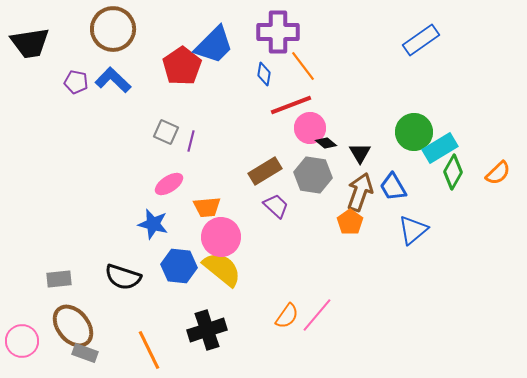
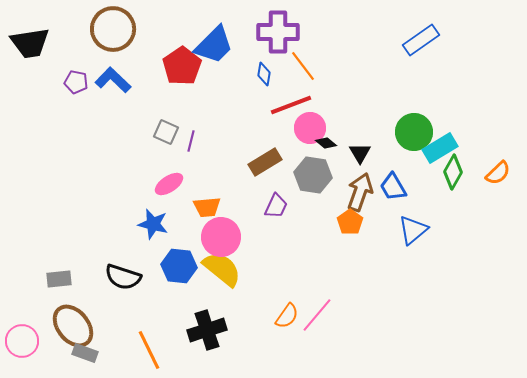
brown rectangle at (265, 171): moved 9 px up
purple trapezoid at (276, 206): rotated 72 degrees clockwise
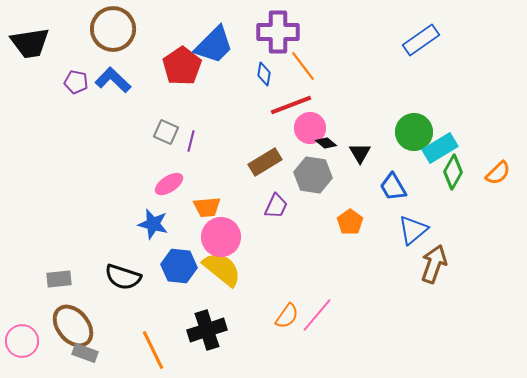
brown arrow at (360, 192): moved 74 px right, 72 px down
orange line at (149, 350): moved 4 px right
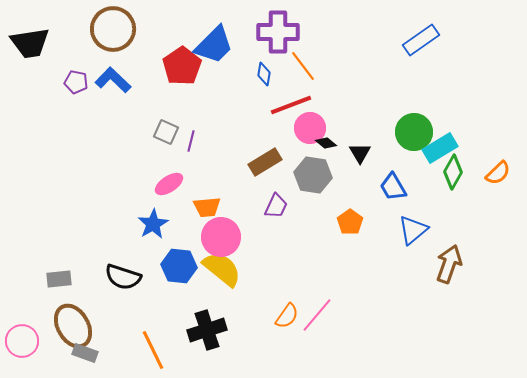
blue star at (153, 224): rotated 28 degrees clockwise
brown arrow at (434, 264): moved 15 px right
brown ellipse at (73, 326): rotated 9 degrees clockwise
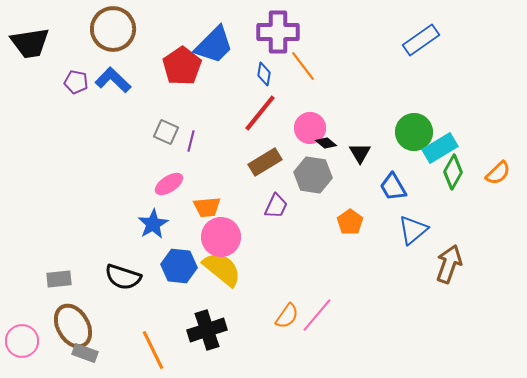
red line at (291, 105): moved 31 px left, 8 px down; rotated 30 degrees counterclockwise
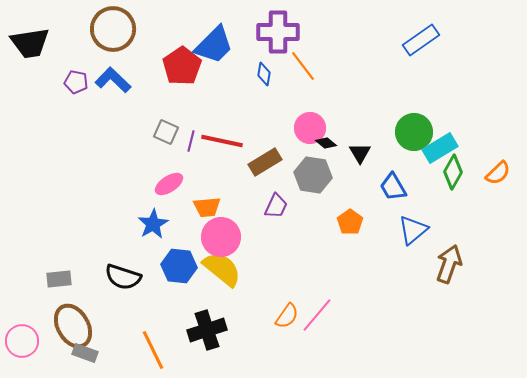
red line at (260, 113): moved 38 px left, 28 px down; rotated 63 degrees clockwise
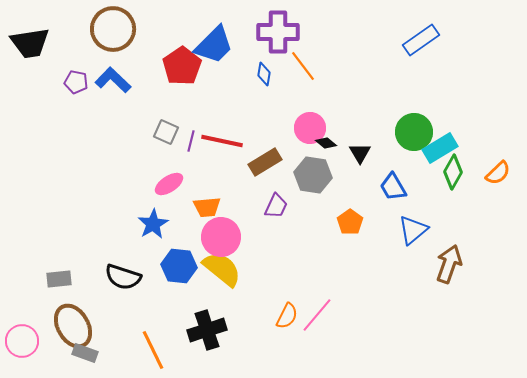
orange semicircle at (287, 316): rotated 8 degrees counterclockwise
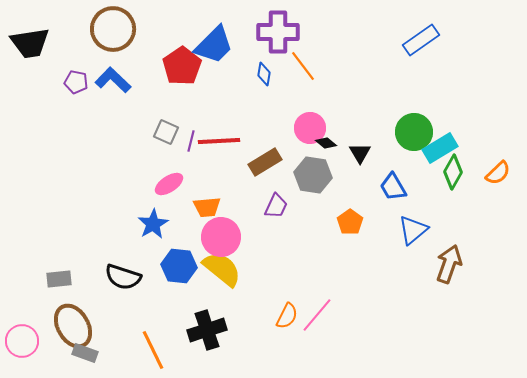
red line at (222, 141): moved 3 px left; rotated 15 degrees counterclockwise
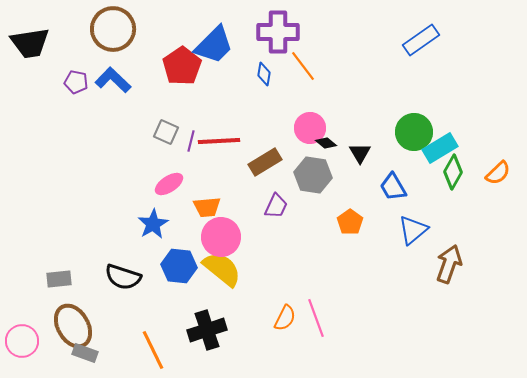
pink line at (317, 315): moved 1 px left, 3 px down; rotated 60 degrees counterclockwise
orange semicircle at (287, 316): moved 2 px left, 2 px down
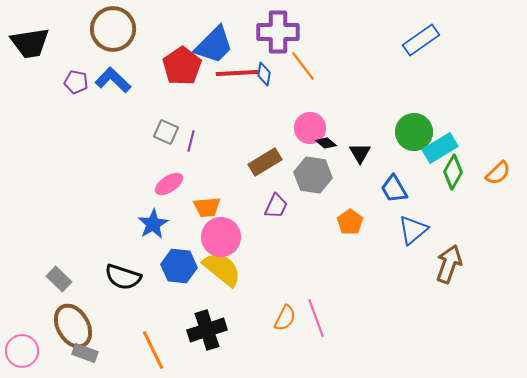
red line at (219, 141): moved 18 px right, 68 px up
blue trapezoid at (393, 187): moved 1 px right, 2 px down
gray rectangle at (59, 279): rotated 50 degrees clockwise
pink circle at (22, 341): moved 10 px down
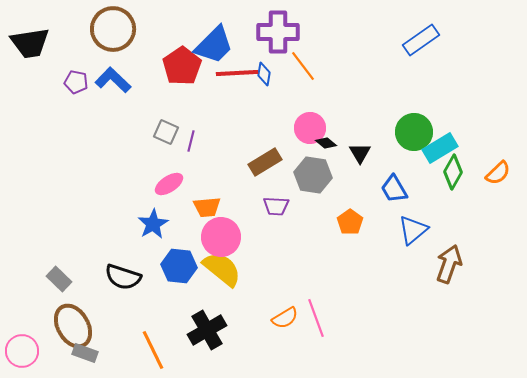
purple trapezoid at (276, 206): rotated 68 degrees clockwise
orange semicircle at (285, 318): rotated 32 degrees clockwise
black cross at (207, 330): rotated 12 degrees counterclockwise
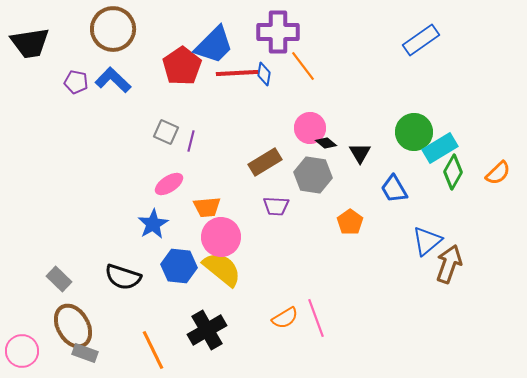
blue triangle at (413, 230): moved 14 px right, 11 px down
